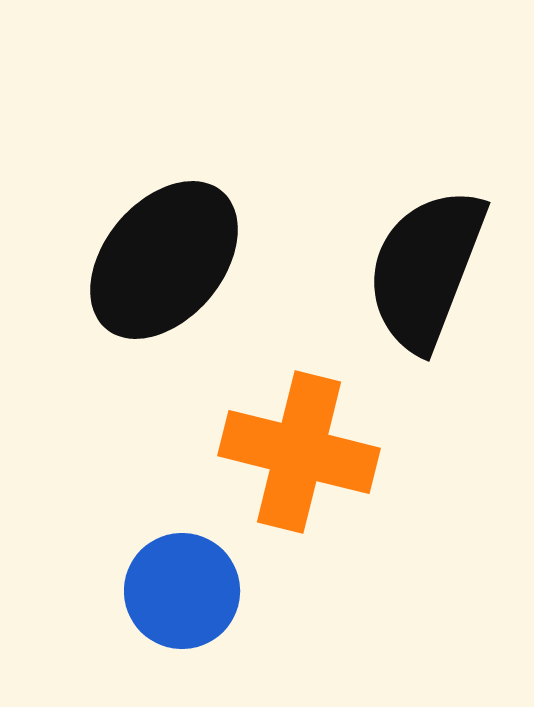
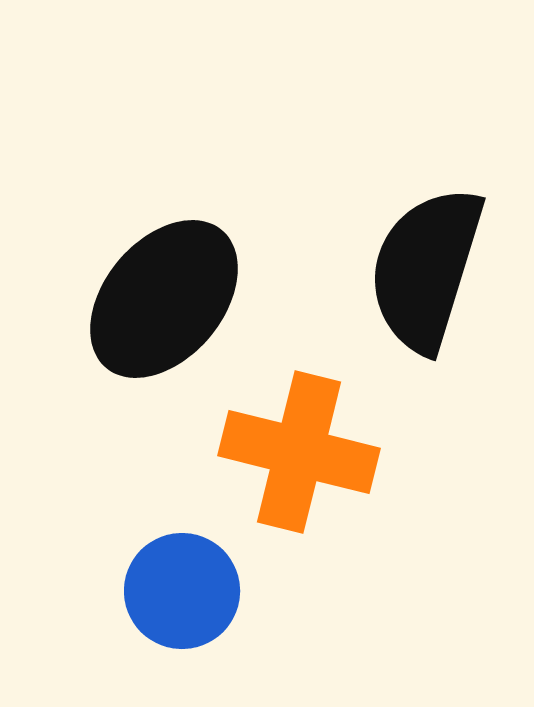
black ellipse: moved 39 px down
black semicircle: rotated 4 degrees counterclockwise
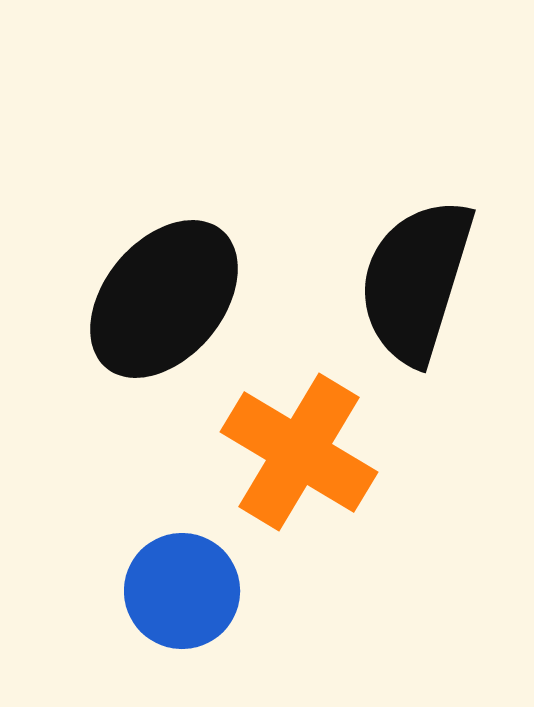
black semicircle: moved 10 px left, 12 px down
orange cross: rotated 17 degrees clockwise
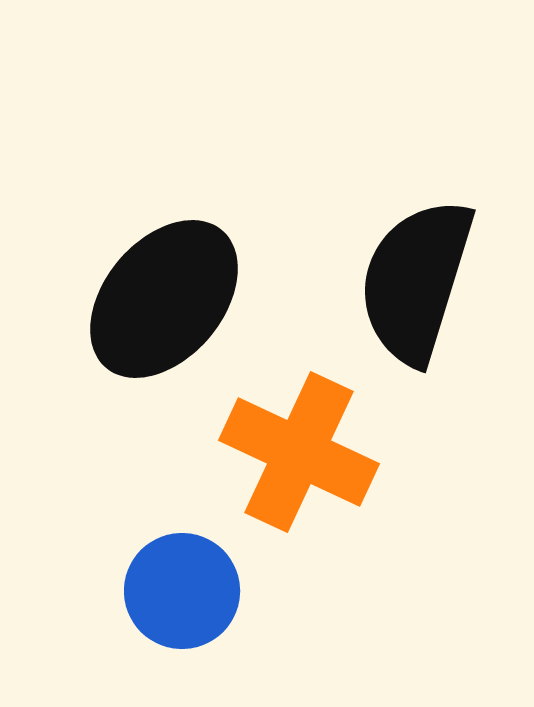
orange cross: rotated 6 degrees counterclockwise
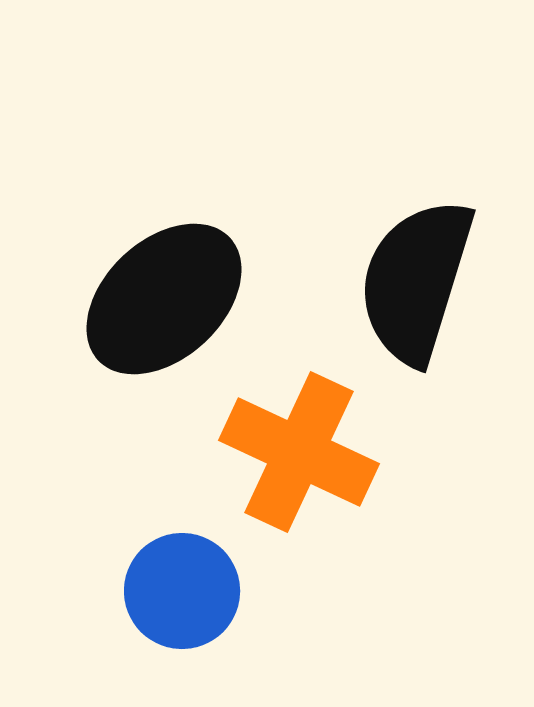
black ellipse: rotated 7 degrees clockwise
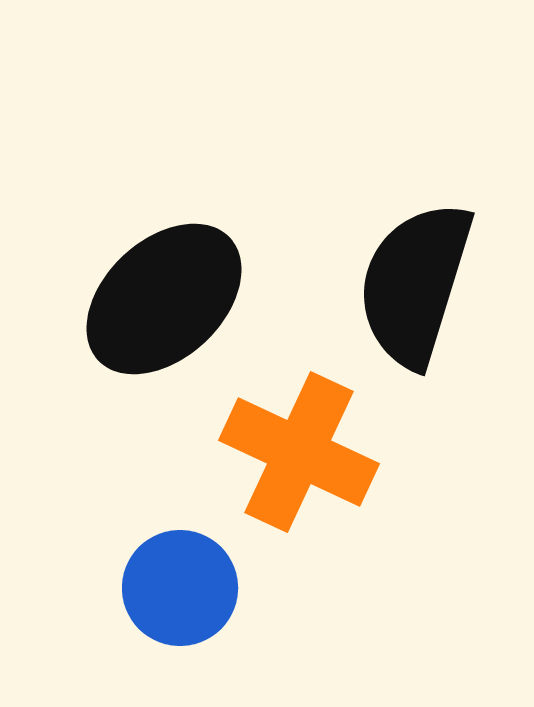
black semicircle: moved 1 px left, 3 px down
blue circle: moved 2 px left, 3 px up
